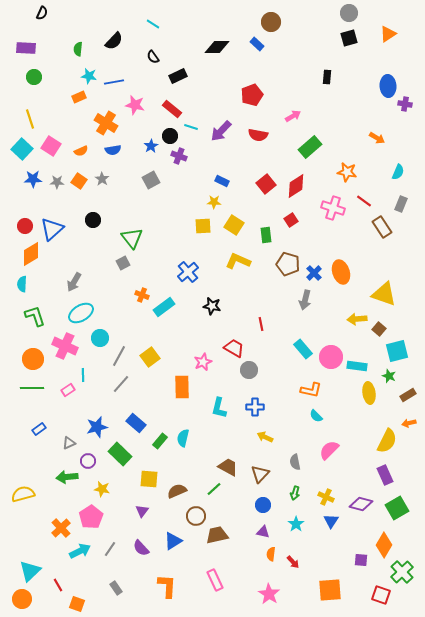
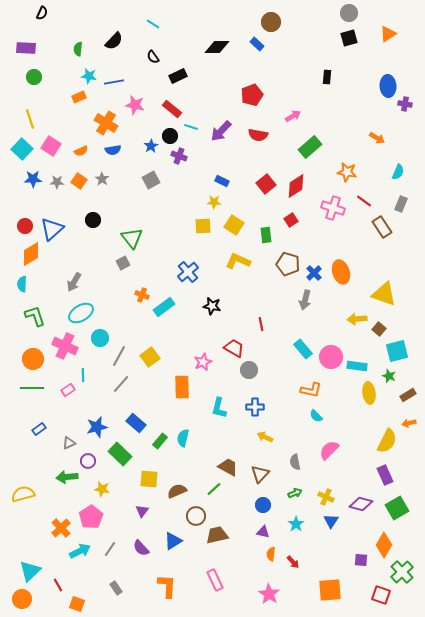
green arrow at (295, 493): rotated 128 degrees counterclockwise
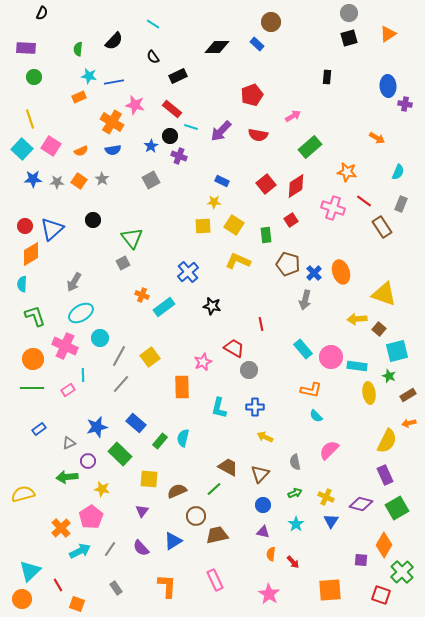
orange cross at (106, 123): moved 6 px right, 1 px up
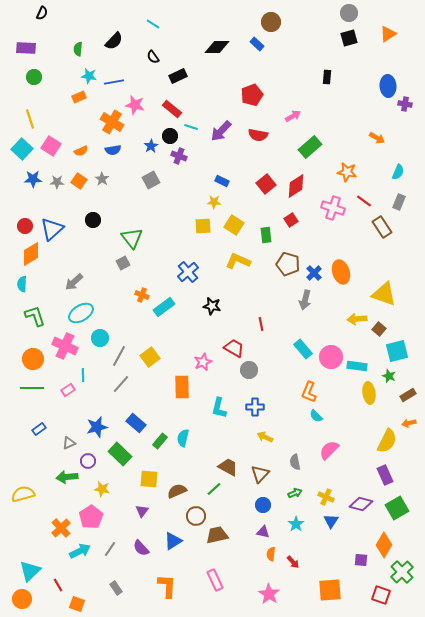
gray rectangle at (401, 204): moved 2 px left, 2 px up
gray arrow at (74, 282): rotated 18 degrees clockwise
orange L-shape at (311, 390): moved 2 px left, 2 px down; rotated 100 degrees clockwise
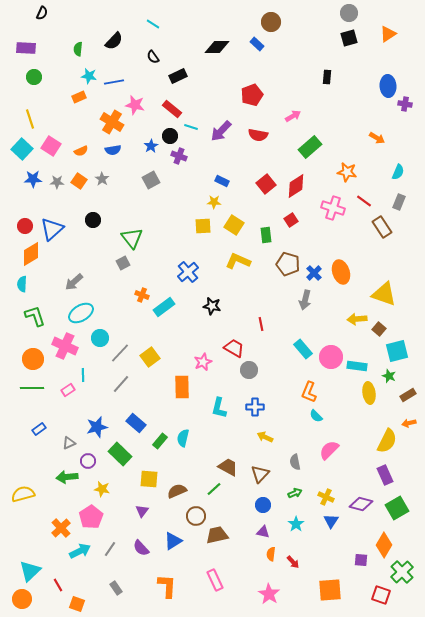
gray line at (119, 356): moved 1 px right, 3 px up; rotated 15 degrees clockwise
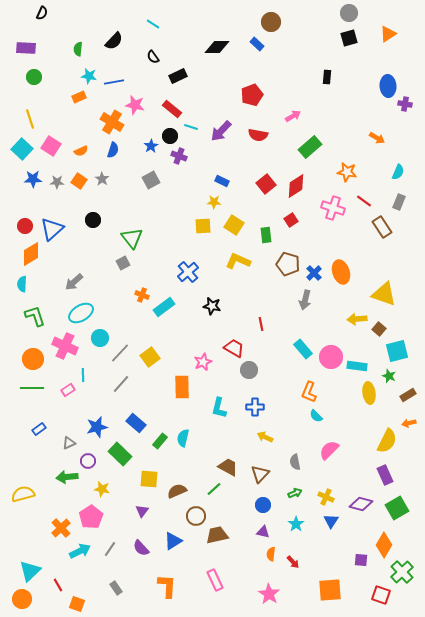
blue semicircle at (113, 150): rotated 63 degrees counterclockwise
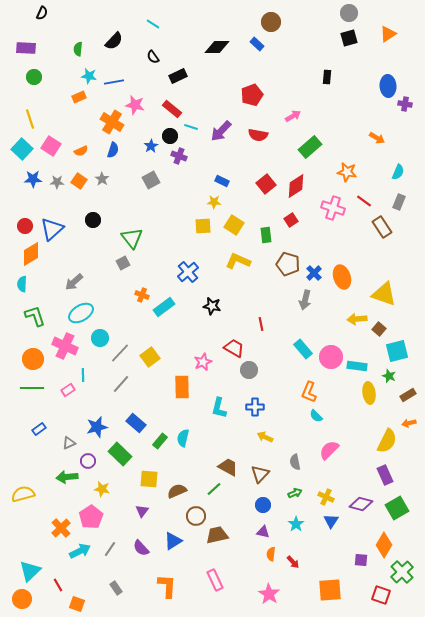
orange ellipse at (341, 272): moved 1 px right, 5 px down
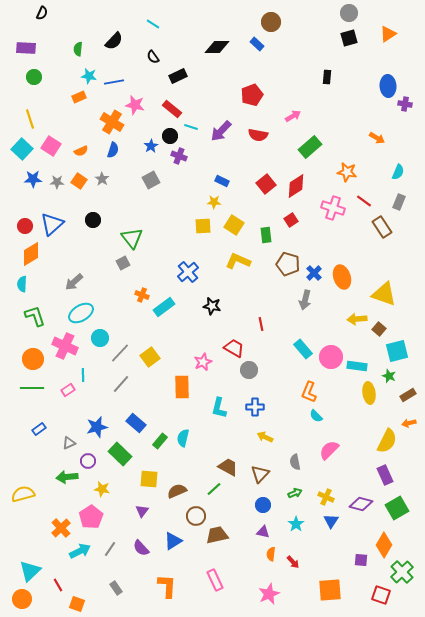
blue triangle at (52, 229): moved 5 px up
pink star at (269, 594): rotated 15 degrees clockwise
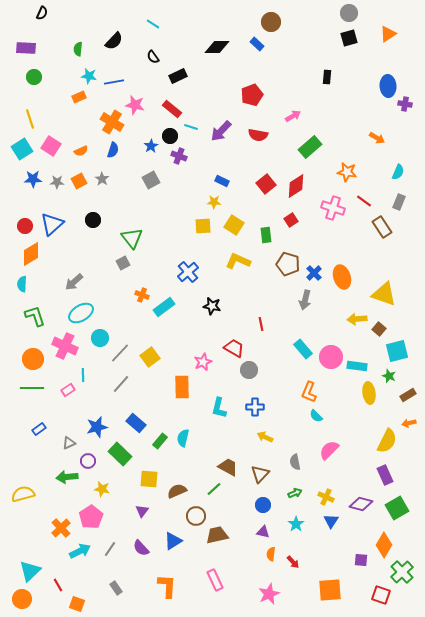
cyan square at (22, 149): rotated 15 degrees clockwise
orange square at (79, 181): rotated 28 degrees clockwise
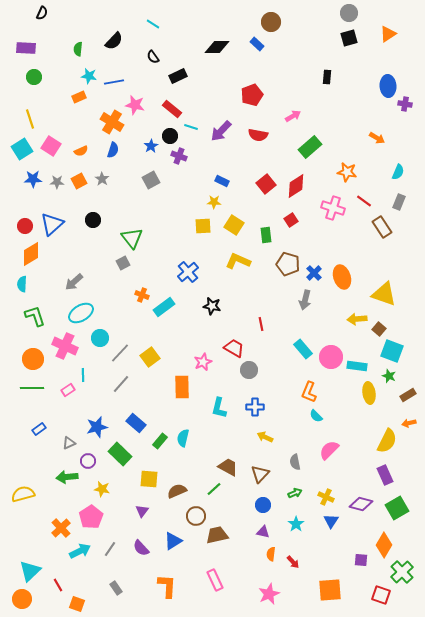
cyan square at (397, 351): moved 5 px left; rotated 35 degrees clockwise
